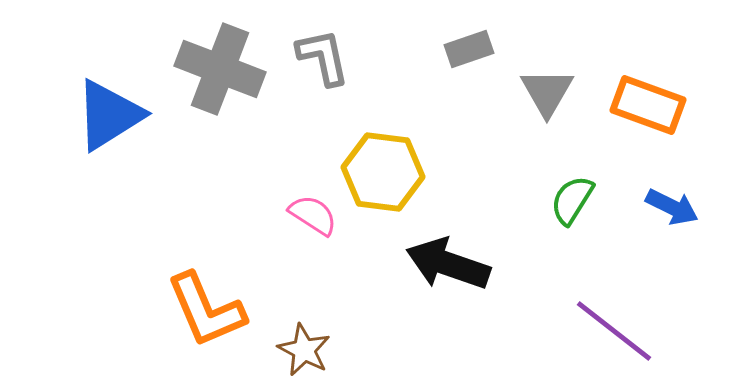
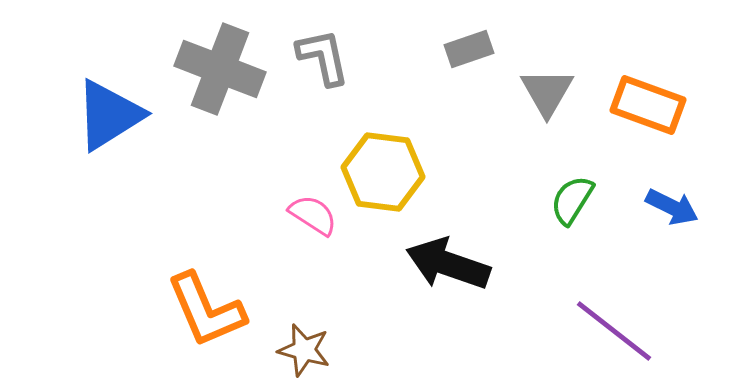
brown star: rotated 12 degrees counterclockwise
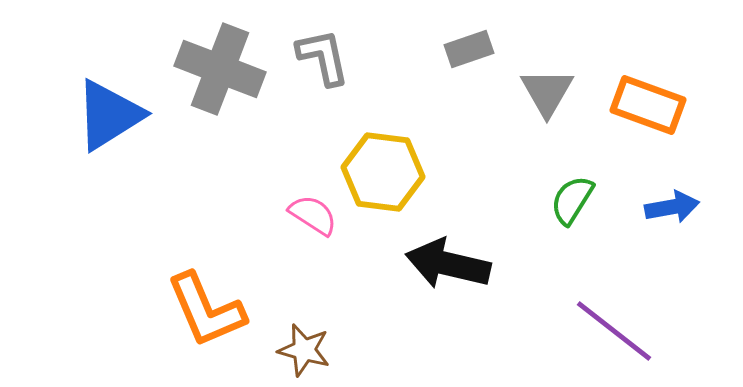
blue arrow: rotated 36 degrees counterclockwise
black arrow: rotated 6 degrees counterclockwise
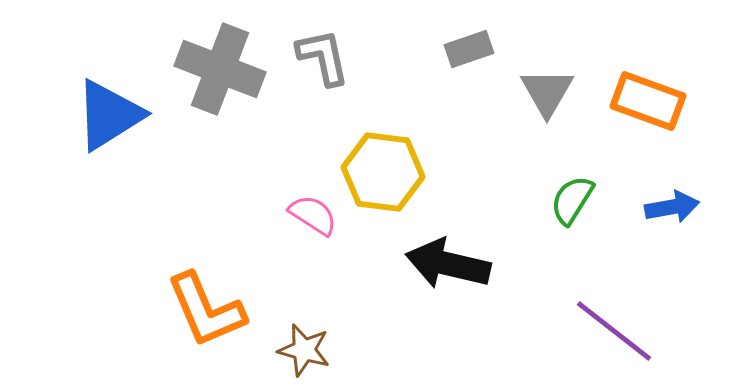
orange rectangle: moved 4 px up
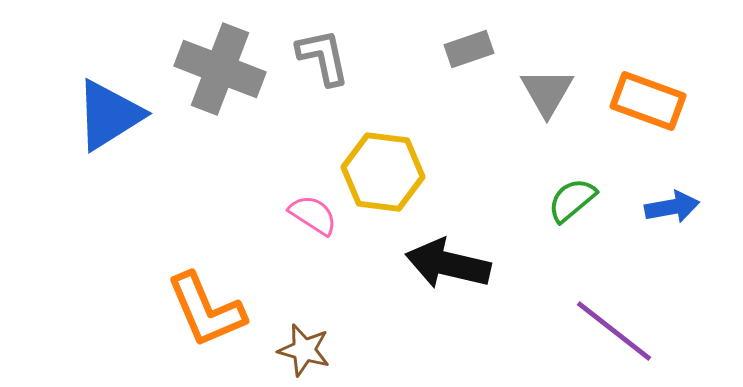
green semicircle: rotated 18 degrees clockwise
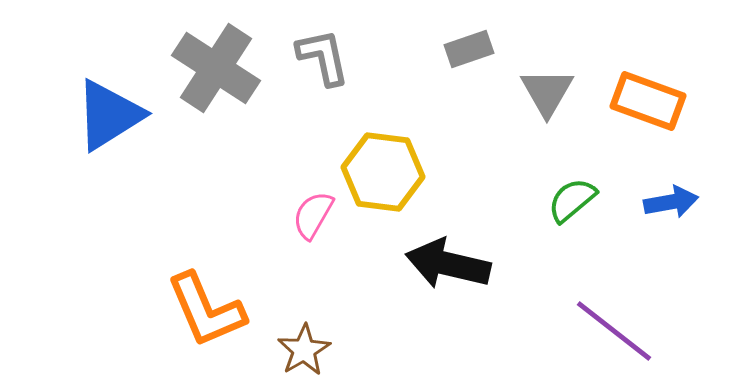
gray cross: moved 4 px left, 1 px up; rotated 12 degrees clockwise
blue arrow: moved 1 px left, 5 px up
pink semicircle: rotated 93 degrees counterclockwise
brown star: rotated 26 degrees clockwise
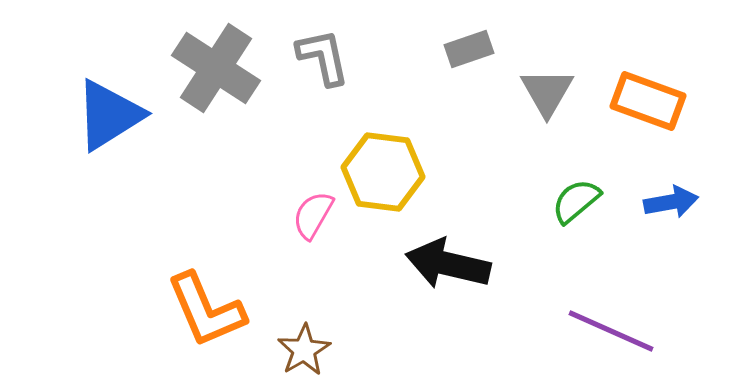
green semicircle: moved 4 px right, 1 px down
purple line: moved 3 px left; rotated 14 degrees counterclockwise
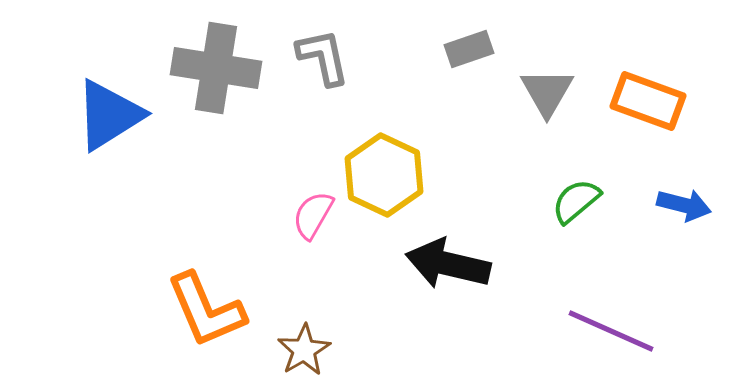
gray cross: rotated 24 degrees counterclockwise
yellow hexagon: moved 1 px right, 3 px down; rotated 18 degrees clockwise
blue arrow: moved 13 px right, 3 px down; rotated 24 degrees clockwise
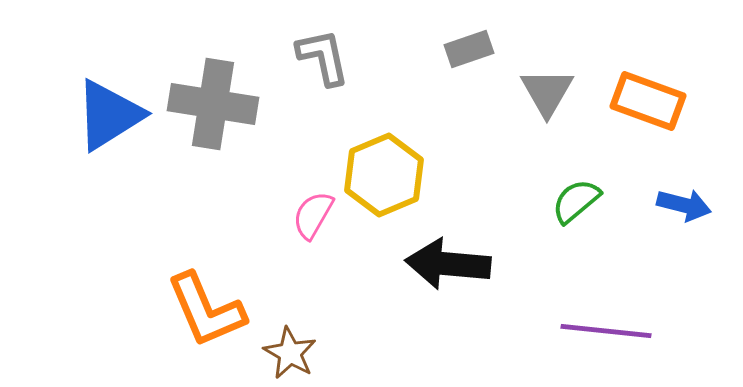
gray cross: moved 3 px left, 36 px down
yellow hexagon: rotated 12 degrees clockwise
black arrow: rotated 8 degrees counterclockwise
purple line: moved 5 px left; rotated 18 degrees counterclockwise
brown star: moved 14 px left, 3 px down; rotated 12 degrees counterclockwise
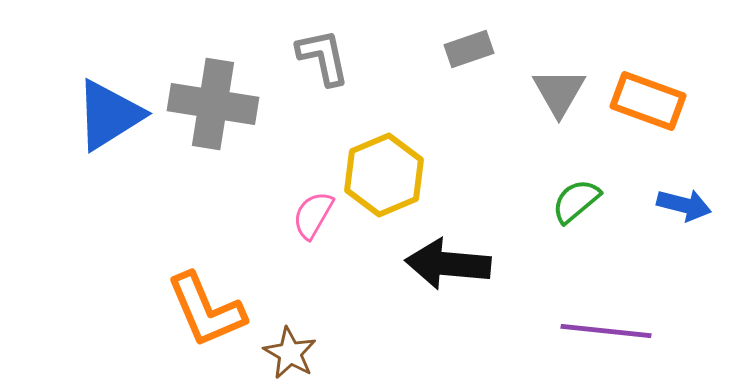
gray triangle: moved 12 px right
